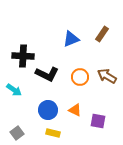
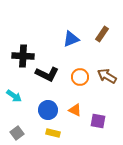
cyan arrow: moved 6 px down
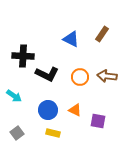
blue triangle: rotated 48 degrees clockwise
brown arrow: rotated 24 degrees counterclockwise
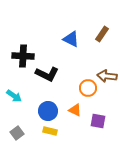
orange circle: moved 8 px right, 11 px down
blue circle: moved 1 px down
yellow rectangle: moved 3 px left, 2 px up
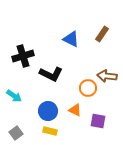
black cross: rotated 20 degrees counterclockwise
black L-shape: moved 4 px right
gray square: moved 1 px left
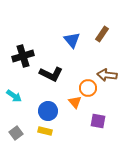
blue triangle: moved 1 px right, 1 px down; rotated 24 degrees clockwise
brown arrow: moved 1 px up
orange triangle: moved 8 px up; rotated 24 degrees clockwise
yellow rectangle: moved 5 px left
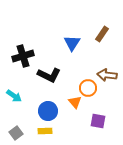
blue triangle: moved 3 px down; rotated 12 degrees clockwise
black L-shape: moved 2 px left, 1 px down
yellow rectangle: rotated 16 degrees counterclockwise
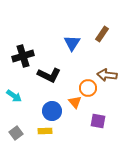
blue circle: moved 4 px right
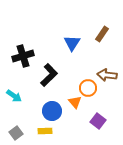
black L-shape: rotated 70 degrees counterclockwise
purple square: rotated 28 degrees clockwise
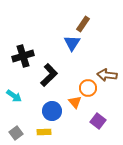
brown rectangle: moved 19 px left, 10 px up
yellow rectangle: moved 1 px left, 1 px down
